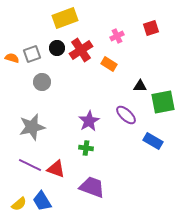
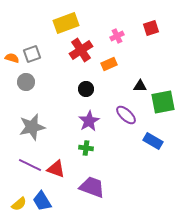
yellow rectangle: moved 1 px right, 5 px down
black circle: moved 29 px right, 41 px down
orange rectangle: rotated 56 degrees counterclockwise
gray circle: moved 16 px left
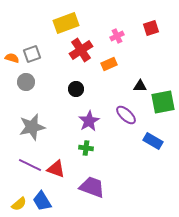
black circle: moved 10 px left
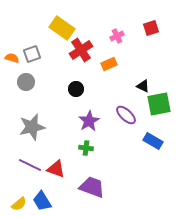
yellow rectangle: moved 4 px left, 5 px down; rotated 55 degrees clockwise
black triangle: moved 3 px right; rotated 24 degrees clockwise
green square: moved 4 px left, 2 px down
